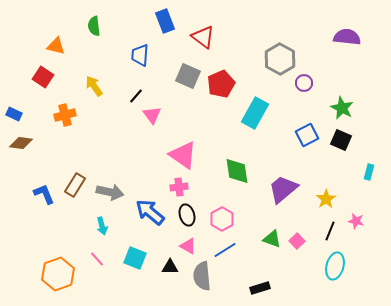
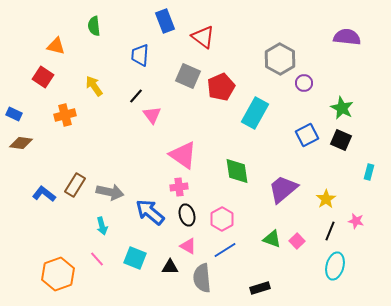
red pentagon at (221, 84): moved 3 px down
blue L-shape at (44, 194): rotated 30 degrees counterclockwise
gray semicircle at (202, 276): moved 2 px down
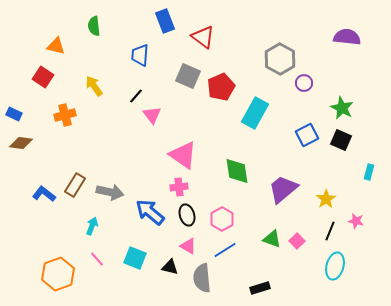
cyan arrow at (102, 226): moved 10 px left; rotated 144 degrees counterclockwise
black triangle at (170, 267): rotated 12 degrees clockwise
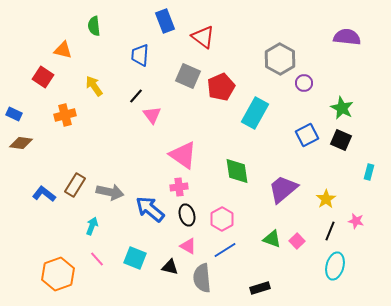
orange triangle at (56, 46): moved 7 px right, 4 px down
blue arrow at (150, 212): moved 3 px up
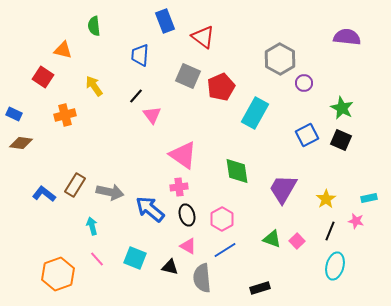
cyan rectangle at (369, 172): moved 26 px down; rotated 63 degrees clockwise
purple trapezoid at (283, 189): rotated 20 degrees counterclockwise
cyan arrow at (92, 226): rotated 36 degrees counterclockwise
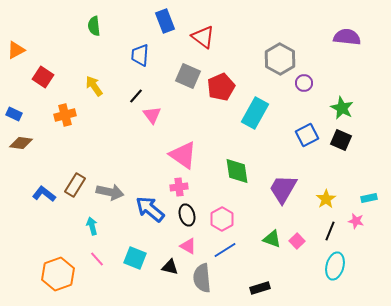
orange triangle at (63, 50): moved 47 px left; rotated 42 degrees counterclockwise
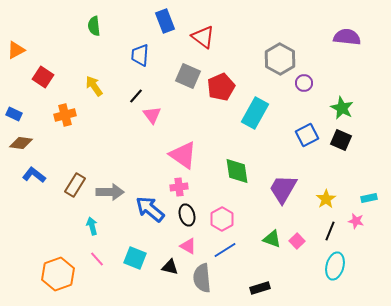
gray arrow at (110, 192): rotated 12 degrees counterclockwise
blue L-shape at (44, 194): moved 10 px left, 19 px up
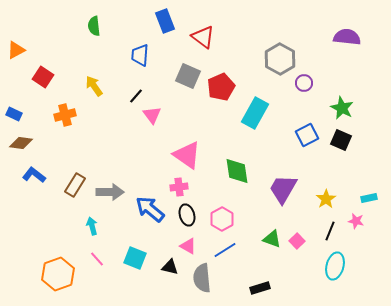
pink triangle at (183, 155): moved 4 px right
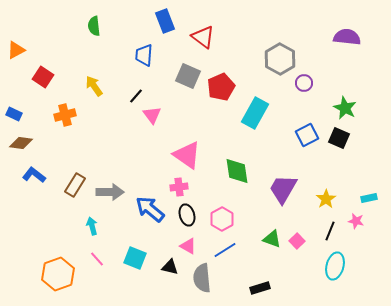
blue trapezoid at (140, 55): moved 4 px right
green star at (342, 108): moved 3 px right
black square at (341, 140): moved 2 px left, 2 px up
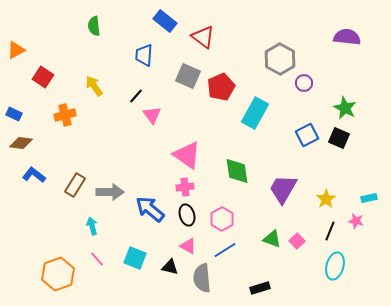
blue rectangle at (165, 21): rotated 30 degrees counterclockwise
pink cross at (179, 187): moved 6 px right
